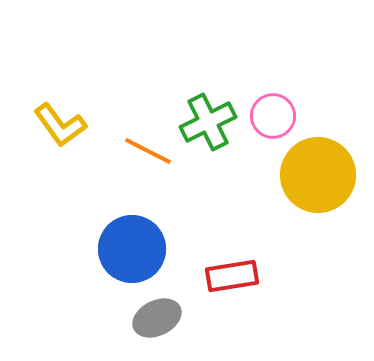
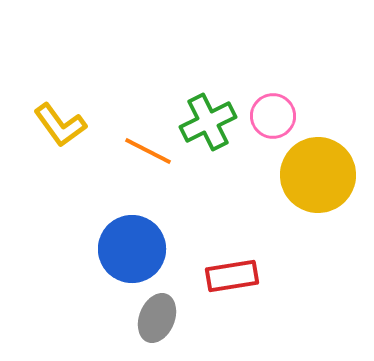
gray ellipse: rotated 42 degrees counterclockwise
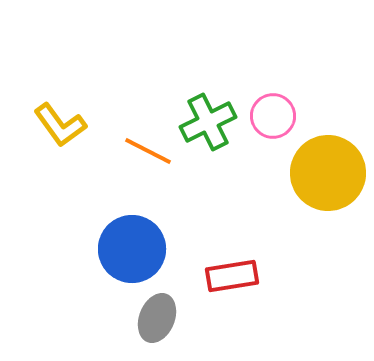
yellow circle: moved 10 px right, 2 px up
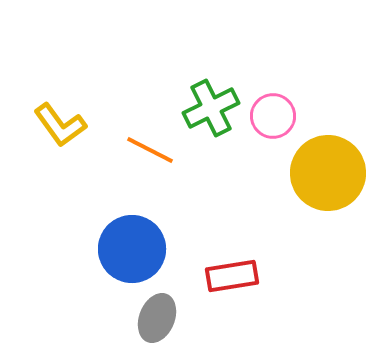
green cross: moved 3 px right, 14 px up
orange line: moved 2 px right, 1 px up
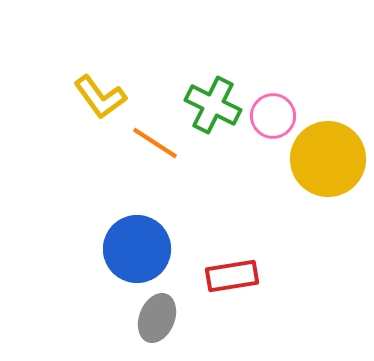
green cross: moved 2 px right, 3 px up; rotated 38 degrees counterclockwise
yellow L-shape: moved 40 px right, 28 px up
orange line: moved 5 px right, 7 px up; rotated 6 degrees clockwise
yellow circle: moved 14 px up
blue circle: moved 5 px right
